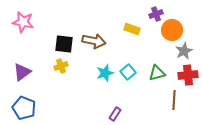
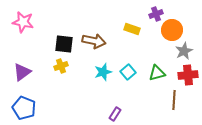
cyan star: moved 2 px left, 1 px up
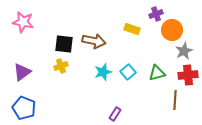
brown line: moved 1 px right
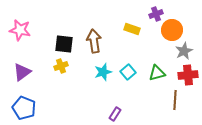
pink star: moved 3 px left, 8 px down
brown arrow: rotated 110 degrees counterclockwise
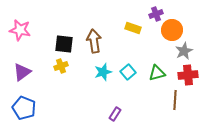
yellow rectangle: moved 1 px right, 1 px up
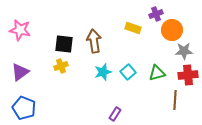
gray star: rotated 24 degrees clockwise
purple triangle: moved 2 px left
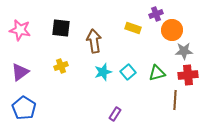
black square: moved 3 px left, 16 px up
blue pentagon: rotated 10 degrees clockwise
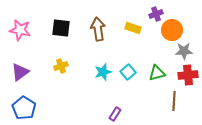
brown arrow: moved 4 px right, 12 px up
brown line: moved 1 px left, 1 px down
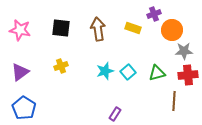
purple cross: moved 2 px left
cyan star: moved 2 px right, 1 px up
